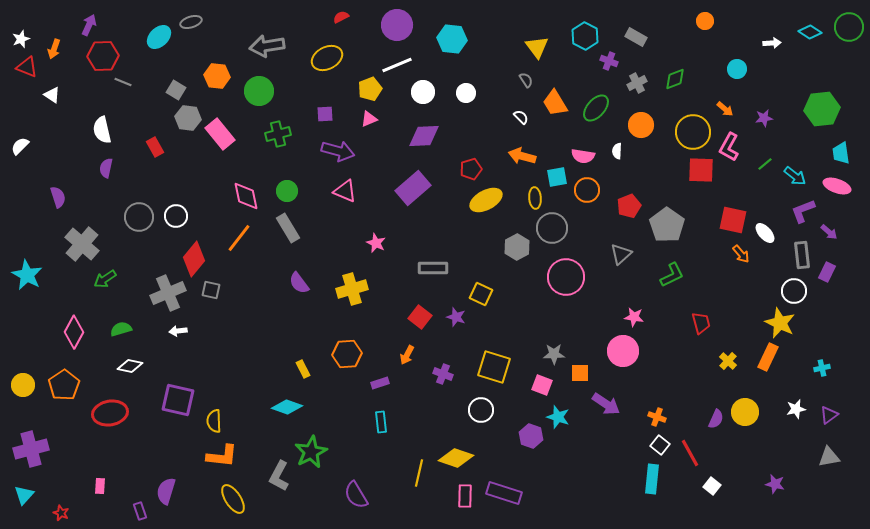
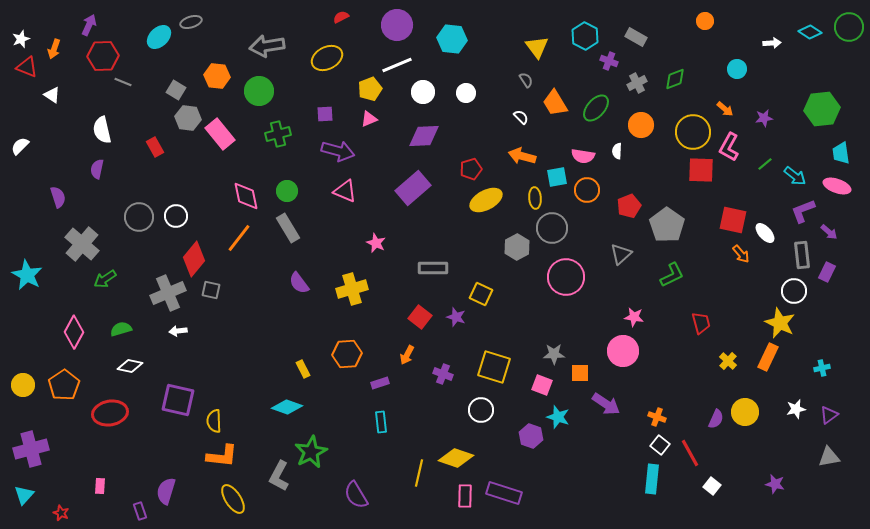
purple semicircle at (106, 168): moved 9 px left, 1 px down
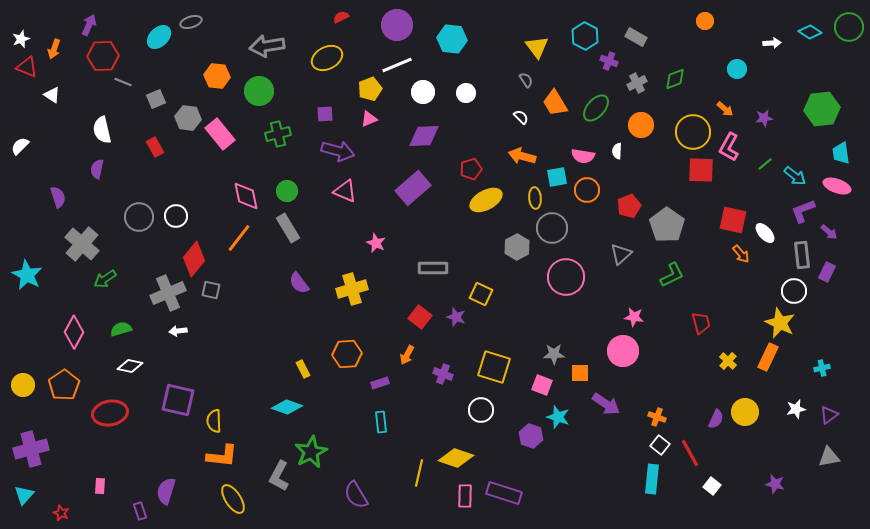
gray square at (176, 90): moved 20 px left, 9 px down; rotated 36 degrees clockwise
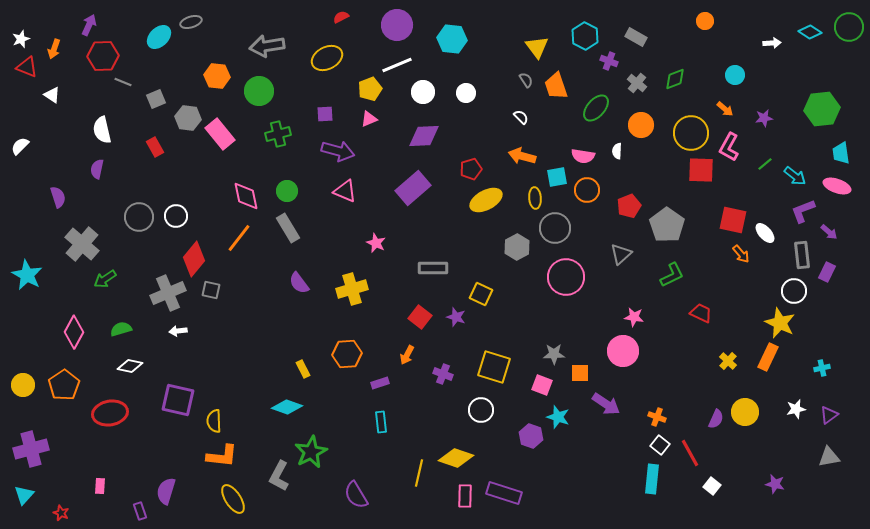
cyan circle at (737, 69): moved 2 px left, 6 px down
gray cross at (637, 83): rotated 24 degrees counterclockwise
orange trapezoid at (555, 103): moved 1 px right, 17 px up; rotated 12 degrees clockwise
yellow circle at (693, 132): moved 2 px left, 1 px down
gray circle at (552, 228): moved 3 px right
red trapezoid at (701, 323): moved 10 px up; rotated 50 degrees counterclockwise
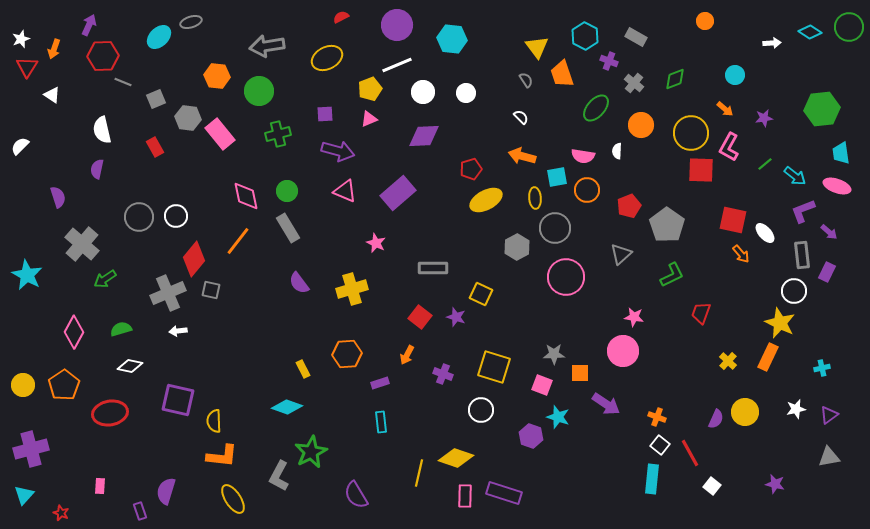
red triangle at (27, 67): rotated 40 degrees clockwise
gray cross at (637, 83): moved 3 px left
orange trapezoid at (556, 86): moved 6 px right, 12 px up
purple rectangle at (413, 188): moved 15 px left, 5 px down
orange line at (239, 238): moved 1 px left, 3 px down
red trapezoid at (701, 313): rotated 95 degrees counterclockwise
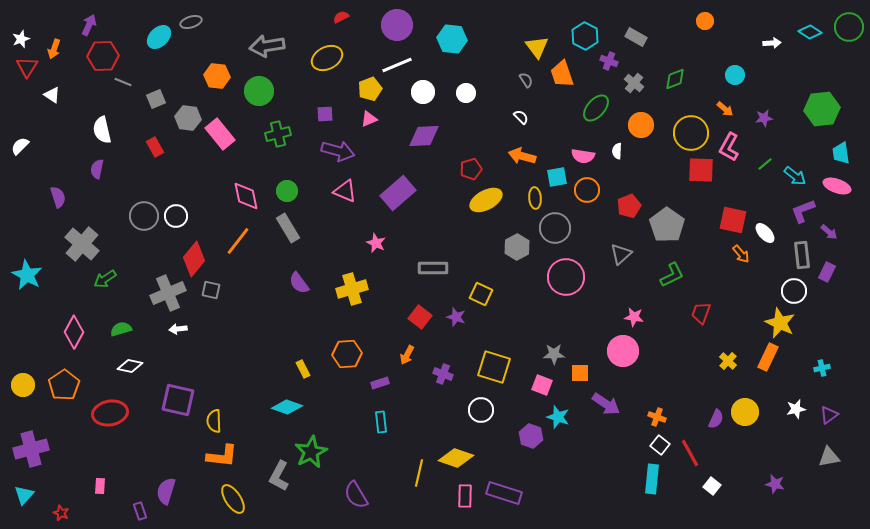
gray circle at (139, 217): moved 5 px right, 1 px up
white arrow at (178, 331): moved 2 px up
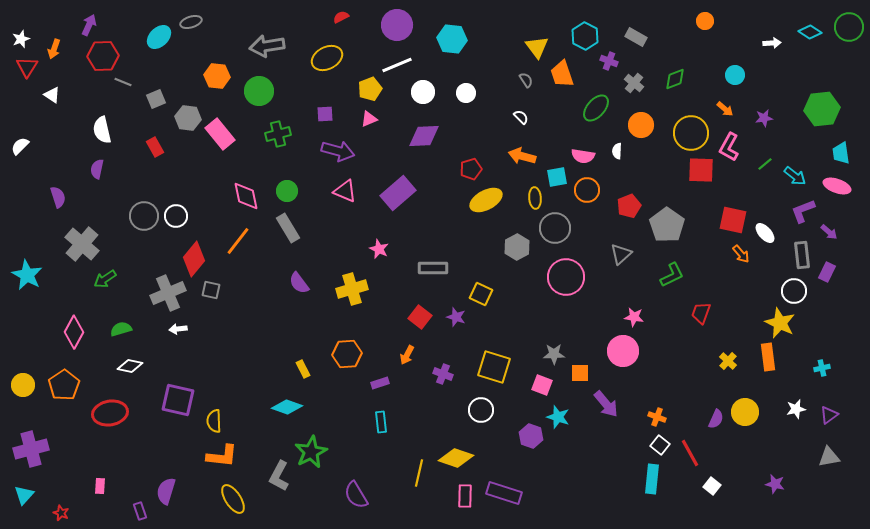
pink star at (376, 243): moved 3 px right, 6 px down
orange rectangle at (768, 357): rotated 32 degrees counterclockwise
purple arrow at (606, 404): rotated 16 degrees clockwise
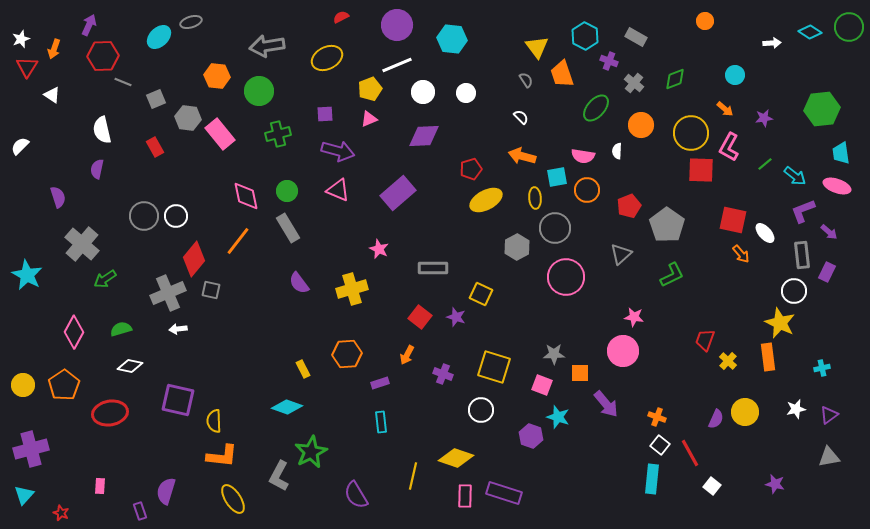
pink triangle at (345, 191): moved 7 px left, 1 px up
red trapezoid at (701, 313): moved 4 px right, 27 px down
yellow line at (419, 473): moved 6 px left, 3 px down
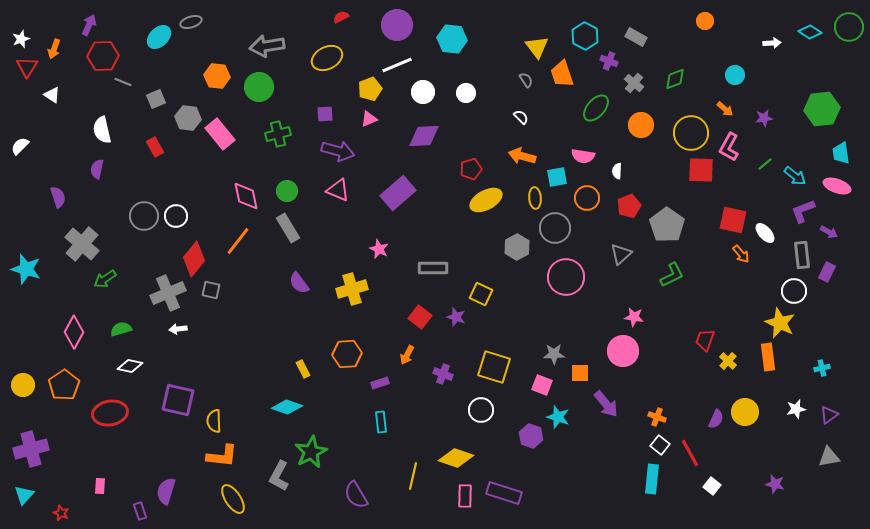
green circle at (259, 91): moved 4 px up
white semicircle at (617, 151): moved 20 px down
orange circle at (587, 190): moved 8 px down
purple arrow at (829, 232): rotated 12 degrees counterclockwise
cyan star at (27, 275): moved 1 px left, 6 px up; rotated 12 degrees counterclockwise
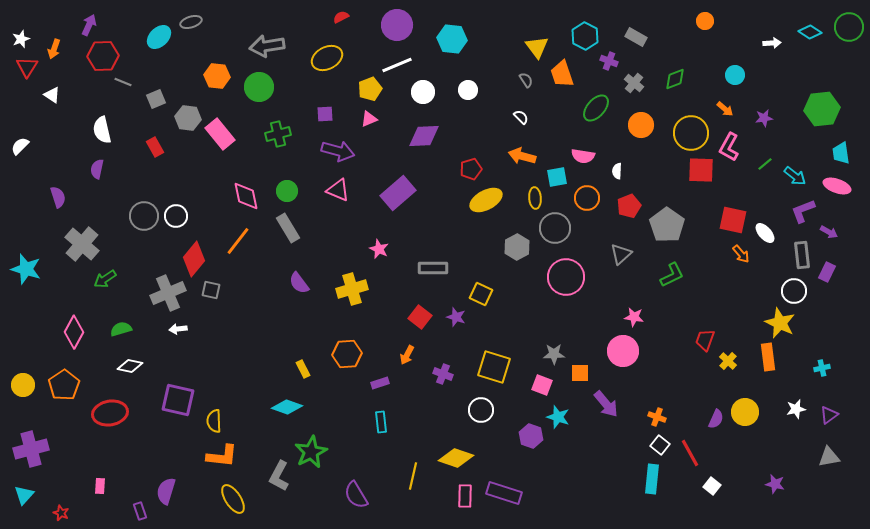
white circle at (466, 93): moved 2 px right, 3 px up
